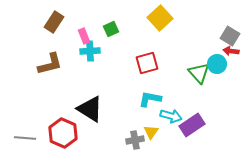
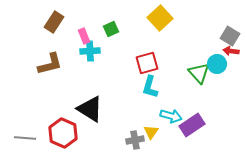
cyan L-shape: moved 12 px up; rotated 85 degrees counterclockwise
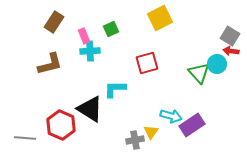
yellow square: rotated 15 degrees clockwise
cyan L-shape: moved 35 px left, 2 px down; rotated 75 degrees clockwise
red hexagon: moved 2 px left, 8 px up
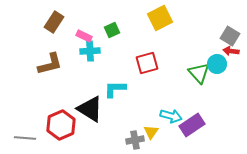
green square: moved 1 px right, 1 px down
pink rectangle: rotated 42 degrees counterclockwise
red hexagon: rotated 12 degrees clockwise
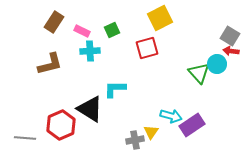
pink rectangle: moved 2 px left, 5 px up
red square: moved 15 px up
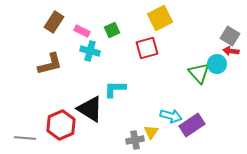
cyan cross: rotated 18 degrees clockwise
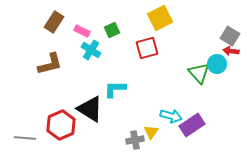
cyan cross: moved 1 px right, 1 px up; rotated 18 degrees clockwise
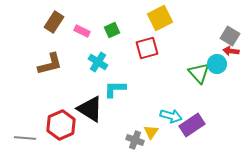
cyan cross: moved 7 px right, 12 px down
gray cross: rotated 30 degrees clockwise
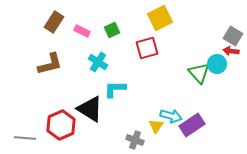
gray square: moved 3 px right
yellow triangle: moved 5 px right, 6 px up
